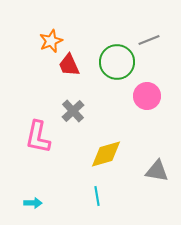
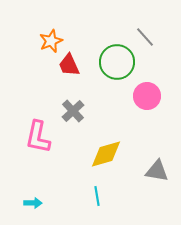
gray line: moved 4 px left, 3 px up; rotated 70 degrees clockwise
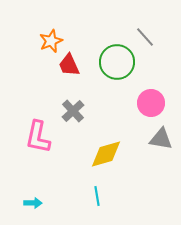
pink circle: moved 4 px right, 7 px down
gray triangle: moved 4 px right, 32 px up
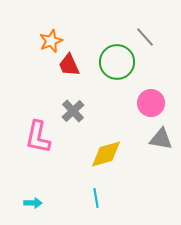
cyan line: moved 1 px left, 2 px down
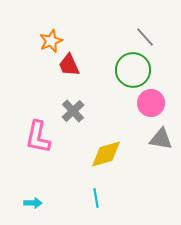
green circle: moved 16 px right, 8 px down
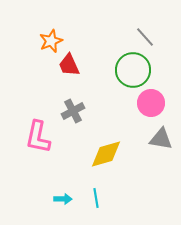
gray cross: rotated 15 degrees clockwise
cyan arrow: moved 30 px right, 4 px up
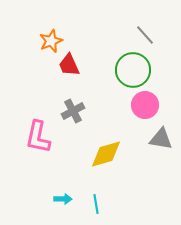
gray line: moved 2 px up
pink circle: moved 6 px left, 2 px down
cyan line: moved 6 px down
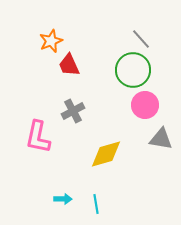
gray line: moved 4 px left, 4 px down
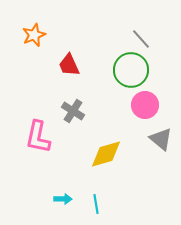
orange star: moved 17 px left, 6 px up
green circle: moved 2 px left
gray cross: rotated 30 degrees counterclockwise
gray triangle: rotated 30 degrees clockwise
